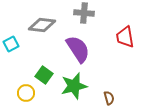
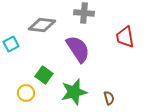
green star: moved 6 px down
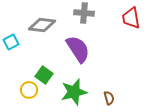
red trapezoid: moved 6 px right, 19 px up
cyan square: moved 2 px up
yellow circle: moved 3 px right, 3 px up
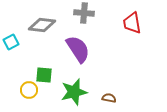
red trapezoid: moved 1 px right, 5 px down
green square: rotated 30 degrees counterclockwise
brown semicircle: rotated 64 degrees counterclockwise
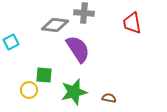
gray diamond: moved 13 px right
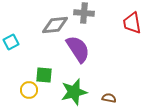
gray diamond: rotated 12 degrees counterclockwise
